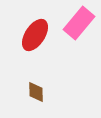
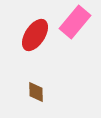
pink rectangle: moved 4 px left, 1 px up
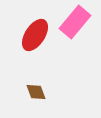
brown diamond: rotated 20 degrees counterclockwise
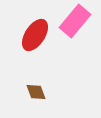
pink rectangle: moved 1 px up
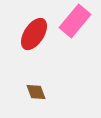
red ellipse: moved 1 px left, 1 px up
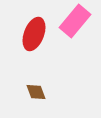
red ellipse: rotated 12 degrees counterclockwise
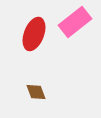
pink rectangle: moved 1 px down; rotated 12 degrees clockwise
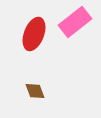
brown diamond: moved 1 px left, 1 px up
